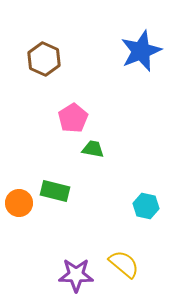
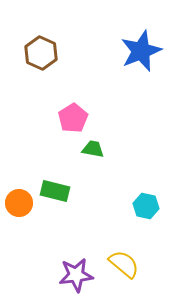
brown hexagon: moved 3 px left, 6 px up
purple star: rotated 8 degrees counterclockwise
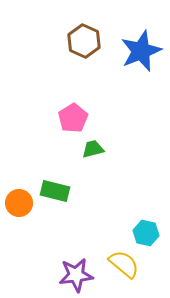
brown hexagon: moved 43 px right, 12 px up
green trapezoid: rotated 25 degrees counterclockwise
cyan hexagon: moved 27 px down
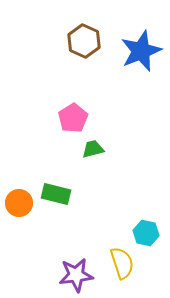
green rectangle: moved 1 px right, 3 px down
yellow semicircle: moved 2 px left, 1 px up; rotated 32 degrees clockwise
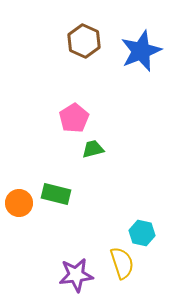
pink pentagon: moved 1 px right
cyan hexagon: moved 4 px left
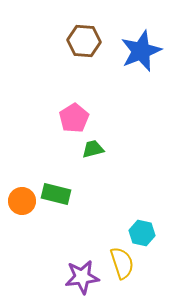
brown hexagon: rotated 20 degrees counterclockwise
orange circle: moved 3 px right, 2 px up
purple star: moved 6 px right, 2 px down
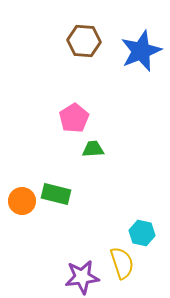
green trapezoid: rotated 10 degrees clockwise
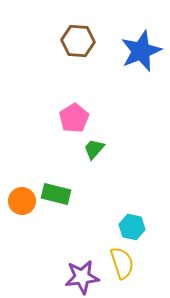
brown hexagon: moved 6 px left
green trapezoid: moved 1 px right; rotated 45 degrees counterclockwise
cyan hexagon: moved 10 px left, 6 px up
